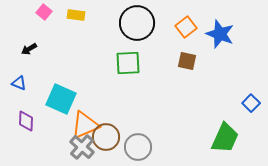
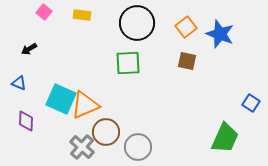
yellow rectangle: moved 6 px right
blue square: rotated 12 degrees counterclockwise
orange triangle: moved 20 px up
brown circle: moved 5 px up
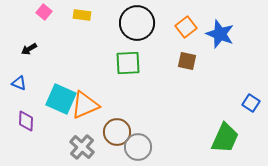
brown circle: moved 11 px right
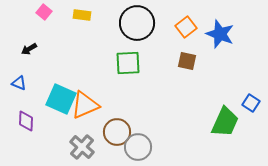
green trapezoid: moved 16 px up
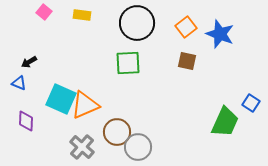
black arrow: moved 13 px down
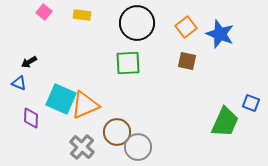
blue square: rotated 12 degrees counterclockwise
purple diamond: moved 5 px right, 3 px up
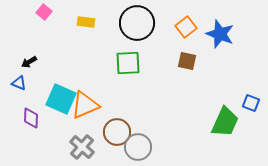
yellow rectangle: moved 4 px right, 7 px down
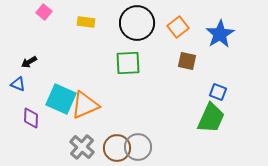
orange square: moved 8 px left
blue star: rotated 20 degrees clockwise
blue triangle: moved 1 px left, 1 px down
blue square: moved 33 px left, 11 px up
green trapezoid: moved 14 px left, 4 px up
brown circle: moved 16 px down
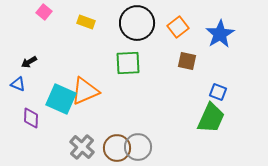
yellow rectangle: rotated 12 degrees clockwise
orange triangle: moved 14 px up
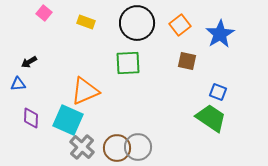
pink square: moved 1 px down
orange square: moved 2 px right, 2 px up
blue triangle: rotated 28 degrees counterclockwise
cyan square: moved 7 px right, 21 px down
green trapezoid: rotated 80 degrees counterclockwise
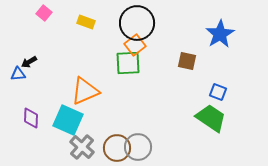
orange square: moved 45 px left, 20 px down
blue triangle: moved 10 px up
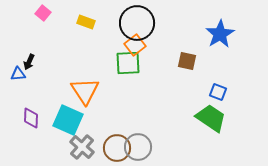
pink square: moved 1 px left
black arrow: rotated 35 degrees counterclockwise
orange triangle: rotated 40 degrees counterclockwise
